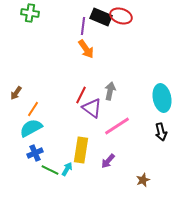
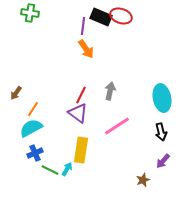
purple triangle: moved 14 px left, 5 px down
purple arrow: moved 55 px right
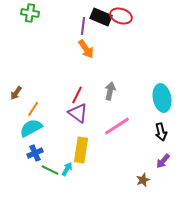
red line: moved 4 px left
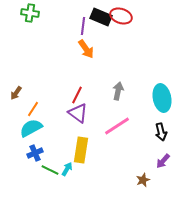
gray arrow: moved 8 px right
